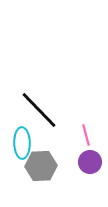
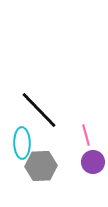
purple circle: moved 3 px right
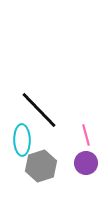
cyan ellipse: moved 3 px up
purple circle: moved 7 px left, 1 px down
gray hexagon: rotated 16 degrees counterclockwise
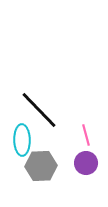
gray hexagon: rotated 16 degrees clockwise
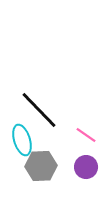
pink line: rotated 40 degrees counterclockwise
cyan ellipse: rotated 16 degrees counterclockwise
purple circle: moved 4 px down
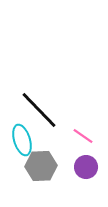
pink line: moved 3 px left, 1 px down
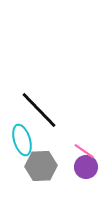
pink line: moved 1 px right, 15 px down
